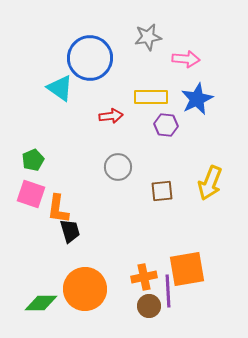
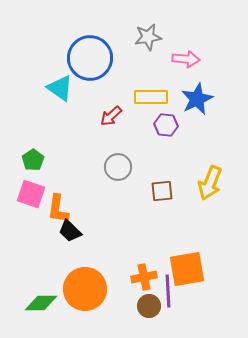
red arrow: rotated 145 degrees clockwise
green pentagon: rotated 10 degrees counterclockwise
black trapezoid: rotated 150 degrees clockwise
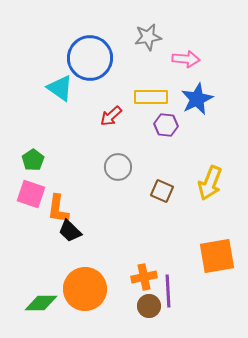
brown square: rotated 30 degrees clockwise
orange square: moved 30 px right, 13 px up
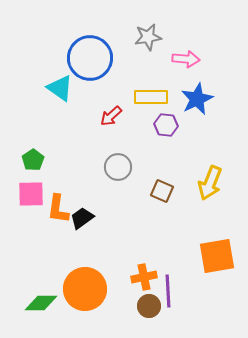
pink square: rotated 20 degrees counterclockwise
black trapezoid: moved 12 px right, 13 px up; rotated 100 degrees clockwise
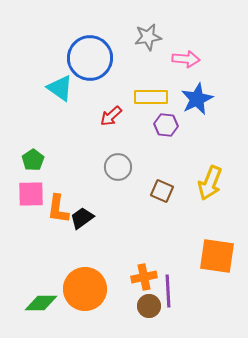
orange square: rotated 18 degrees clockwise
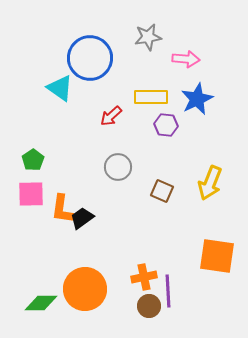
orange L-shape: moved 4 px right
